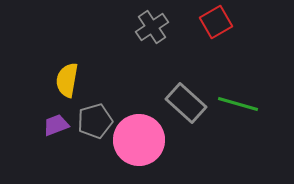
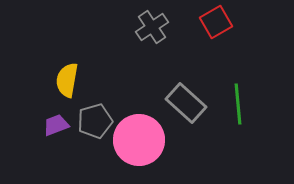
green line: rotated 69 degrees clockwise
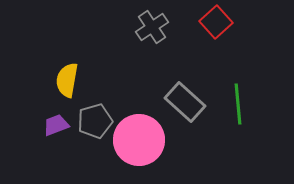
red square: rotated 12 degrees counterclockwise
gray rectangle: moved 1 px left, 1 px up
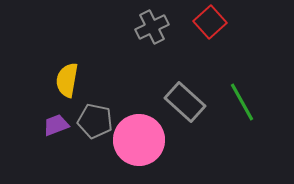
red square: moved 6 px left
gray cross: rotated 8 degrees clockwise
green line: moved 4 px right, 2 px up; rotated 24 degrees counterclockwise
gray pentagon: rotated 28 degrees clockwise
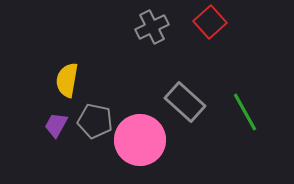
green line: moved 3 px right, 10 px down
purple trapezoid: rotated 40 degrees counterclockwise
pink circle: moved 1 px right
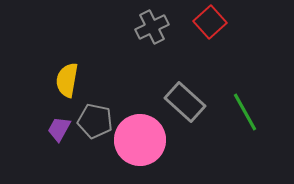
purple trapezoid: moved 3 px right, 4 px down
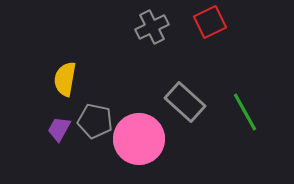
red square: rotated 16 degrees clockwise
yellow semicircle: moved 2 px left, 1 px up
pink circle: moved 1 px left, 1 px up
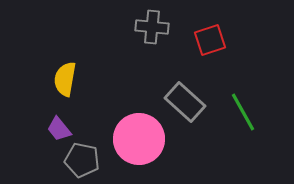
red square: moved 18 px down; rotated 8 degrees clockwise
gray cross: rotated 32 degrees clockwise
green line: moved 2 px left
gray pentagon: moved 13 px left, 39 px down
purple trapezoid: rotated 68 degrees counterclockwise
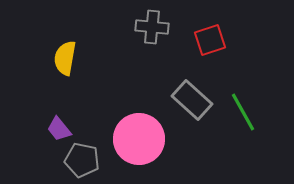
yellow semicircle: moved 21 px up
gray rectangle: moved 7 px right, 2 px up
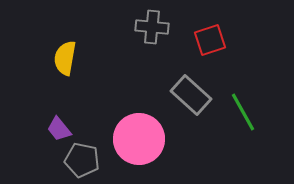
gray rectangle: moved 1 px left, 5 px up
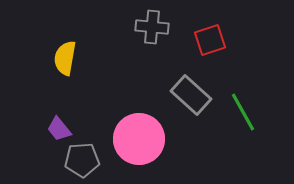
gray pentagon: rotated 16 degrees counterclockwise
